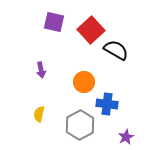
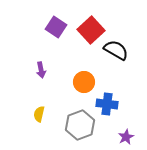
purple square: moved 2 px right, 5 px down; rotated 20 degrees clockwise
gray hexagon: rotated 8 degrees clockwise
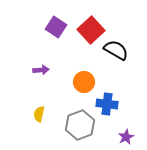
purple arrow: rotated 84 degrees counterclockwise
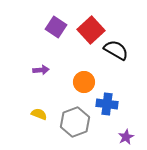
yellow semicircle: rotated 98 degrees clockwise
gray hexagon: moved 5 px left, 3 px up
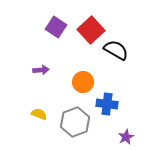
orange circle: moved 1 px left
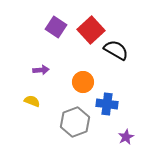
yellow semicircle: moved 7 px left, 13 px up
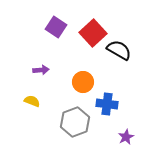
red square: moved 2 px right, 3 px down
black semicircle: moved 3 px right
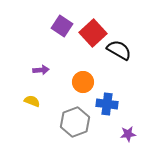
purple square: moved 6 px right, 1 px up
purple star: moved 2 px right, 3 px up; rotated 21 degrees clockwise
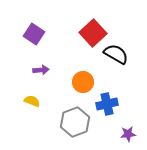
purple square: moved 28 px left, 8 px down
black semicircle: moved 3 px left, 4 px down
blue cross: rotated 20 degrees counterclockwise
